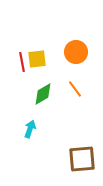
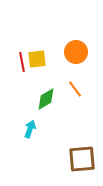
green diamond: moved 3 px right, 5 px down
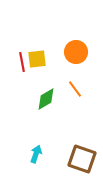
cyan arrow: moved 6 px right, 25 px down
brown square: rotated 24 degrees clockwise
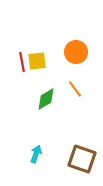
yellow square: moved 2 px down
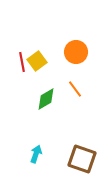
yellow square: rotated 30 degrees counterclockwise
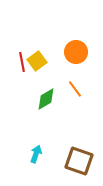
brown square: moved 3 px left, 2 px down
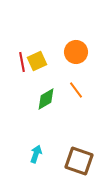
yellow square: rotated 12 degrees clockwise
orange line: moved 1 px right, 1 px down
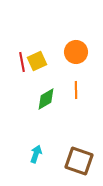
orange line: rotated 36 degrees clockwise
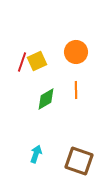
red line: rotated 30 degrees clockwise
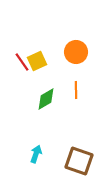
red line: rotated 54 degrees counterclockwise
